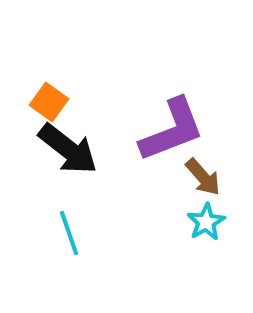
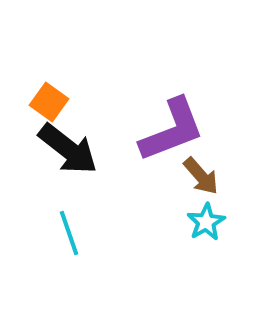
brown arrow: moved 2 px left, 1 px up
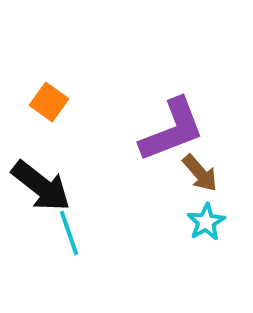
black arrow: moved 27 px left, 37 px down
brown arrow: moved 1 px left, 3 px up
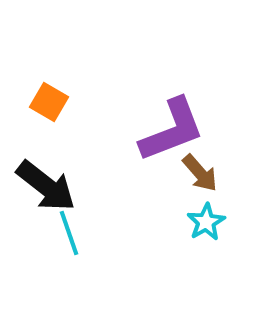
orange square: rotated 6 degrees counterclockwise
black arrow: moved 5 px right
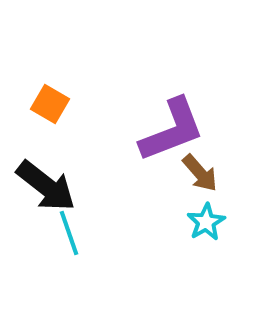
orange square: moved 1 px right, 2 px down
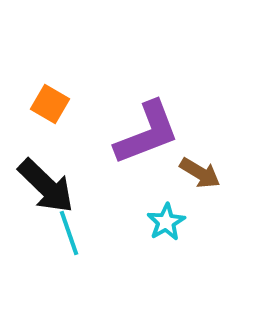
purple L-shape: moved 25 px left, 3 px down
brown arrow: rotated 18 degrees counterclockwise
black arrow: rotated 6 degrees clockwise
cyan star: moved 40 px left
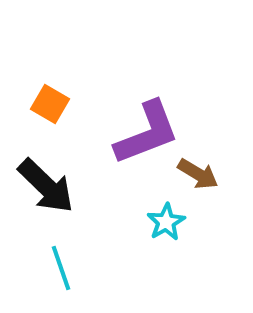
brown arrow: moved 2 px left, 1 px down
cyan line: moved 8 px left, 35 px down
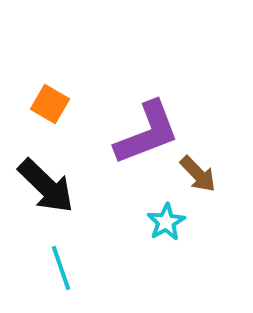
brown arrow: rotated 15 degrees clockwise
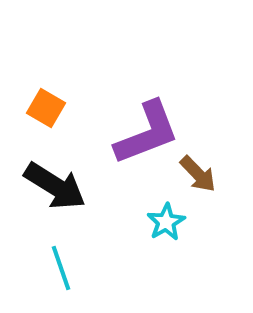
orange square: moved 4 px left, 4 px down
black arrow: moved 9 px right; rotated 12 degrees counterclockwise
